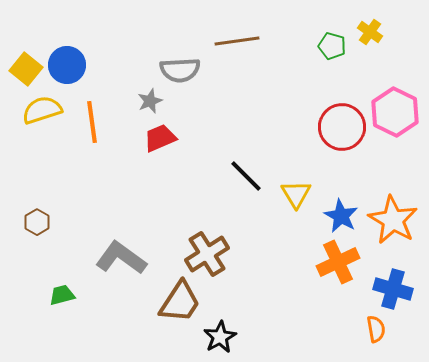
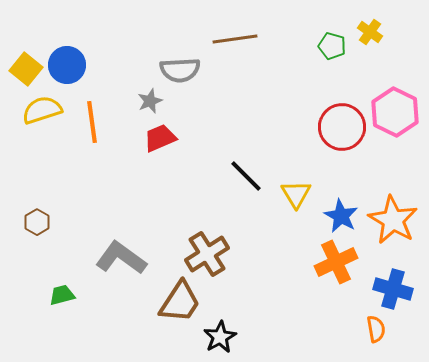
brown line: moved 2 px left, 2 px up
orange cross: moved 2 px left
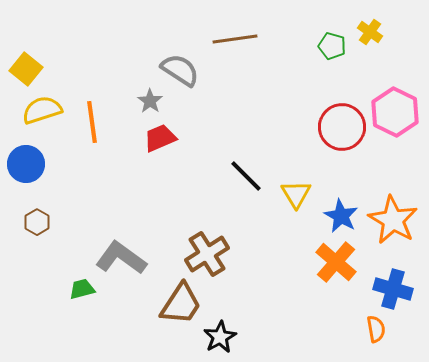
blue circle: moved 41 px left, 99 px down
gray semicircle: rotated 144 degrees counterclockwise
gray star: rotated 15 degrees counterclockwise
orange cross: rotated 24 degrees counterclockwise
green trapezoid: moved 20 px right, 6 px up
brown trapezoid: moved 1 px right, 2 px down
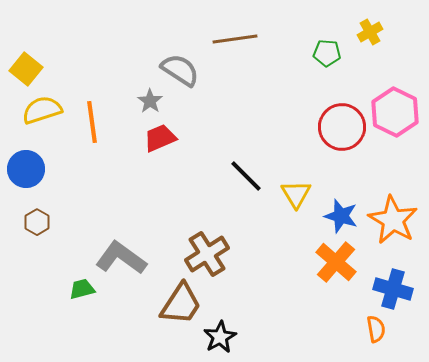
yellow cross: rotated 25 degrees clockwise
green pentagon: moved 5 px left, 7 px down; rotated 12 degrees counterclockwise
blue circle: moved 5 px down
blue star: rotated 12 degrees counterclockwise
